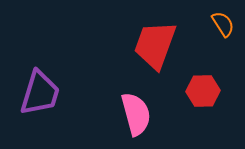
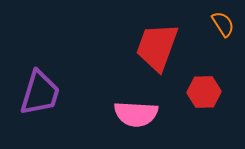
red trapezoid: moved 2 px right, 2 px down
red hexagon: moved 1 px right, 1 px down
pink semicircle: rotated 108 degrees clockwise
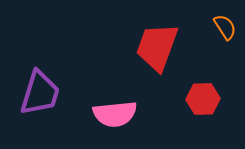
orange semicircle: moved 2 px right, 3 px down
red hexagon: moved 1 px left, 7 px down
pink semicircle: moved 21 px left; rotated 9 degrees counterclockwise
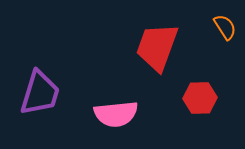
red hexagon: moved 3 px left, 1 px up
pink semicircle: moved 1 px right
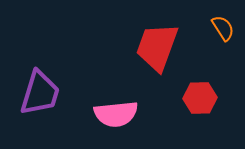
orange semicircle: moved 2 px left, 1 px down
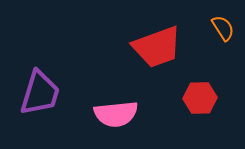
red trapezoid: rotated 130 degrees counterclockwise
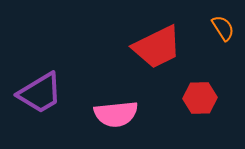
red trapezoid: rotated 6 degrees counterclockwise
purple trapezoid: rotated 42 degrees clockwise
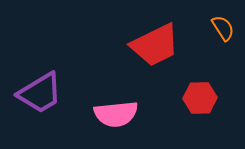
red trapezoid: moved 2 px left, 2 px up
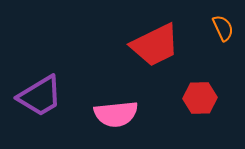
orange semicircle: rotated 8 degrees clockwise
purple trapezoid: moved 3 px down
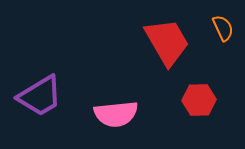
red trapezoid: moved 12 px right, 3 px up; rotated 94 degrees counterclockwise
red hexagon: moved 1 px left, 2 px down
